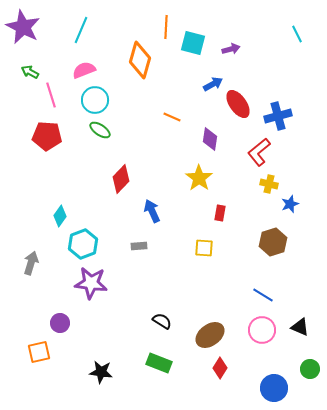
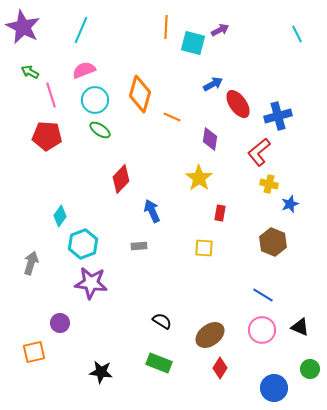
purple arrow at (231, 49): moved 11 px left, 19 px up; rotated 12 degrees counterclockwise
orange diamond at (140, 60): moved 34 px down
brown hexagon at (273, 242): rotated 20 degrees counterclockwise
orange square at (39, 352): moved 5 px left
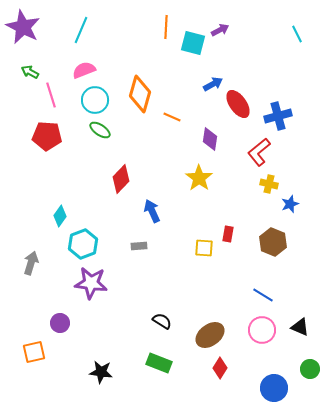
red rectangle at (220, 213): moved 8 px right, 21 px down
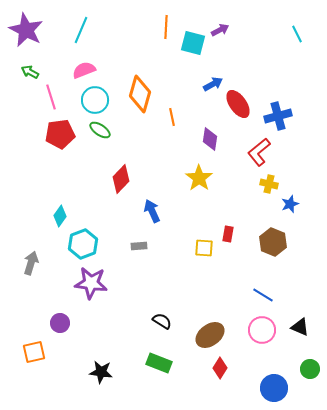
purple star at (23, 27): moved 3 px right, 3 px down
pink line at (51, 95): moved 2 px down
orange line at (172, 117): rotated 54 degrees clockwise
red pentagon at (47, 136): moved 13 px right, 2 px up; rotated 12 degrees counterclockwise
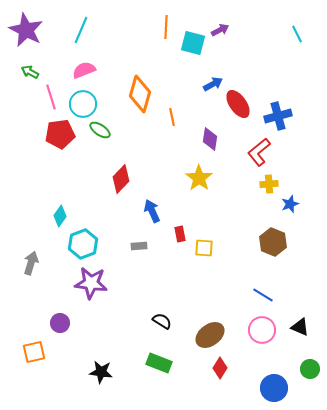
cyan circle at (95, 100): moved 12 px left, 4 px down
yellow cross at (269, 184): rotated 18 degrees counterclockwise
red rectangle at (228, 234): moved 48 px left; rotated 21 degrees counterclockwise
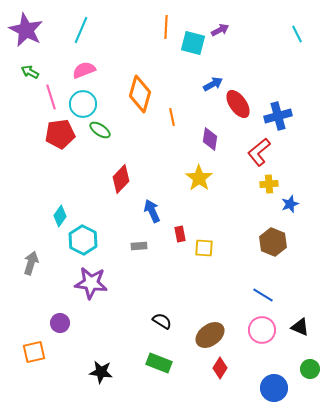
cyan hexagon at (83, 244): moved 4 px up; rotated 12 degrees counterclockwise
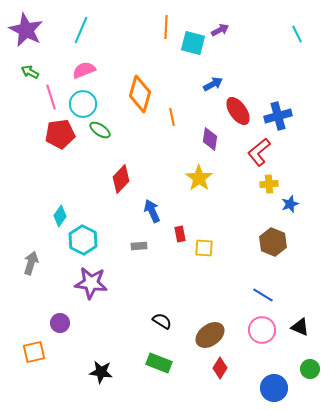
red ellipse at (238, 104): moved 7 px down
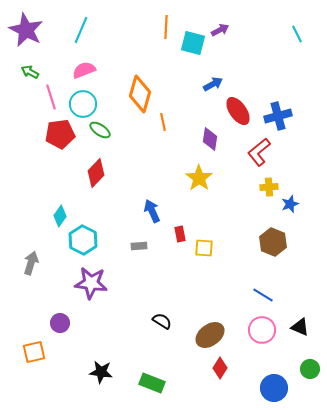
orange line at (172, 117): moved 9 px left, 5 px down
red diamond at (121, 179): moved 25 px left, 6 px up
yellow cross at (269, 184): moved 3 px down
green rectangle at (159, 363): moved 7 px left, 20 px down
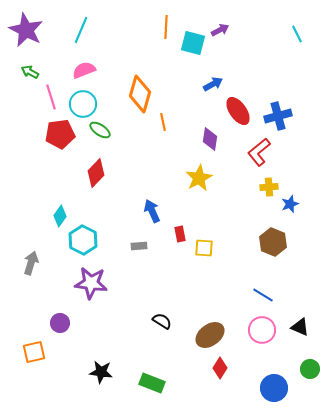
yellow star at (199, 178): rotated 8 degrees clockwise
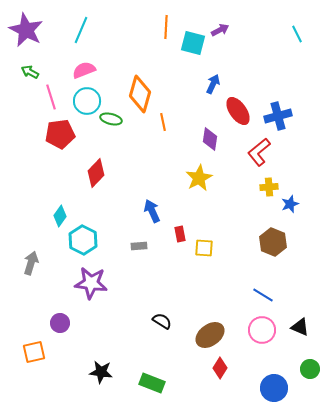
blue arrow at (213, 84): rotated 36 degrees counterclockwise
cyan circle at (83, 104): moved 4 px right, 3 px up
green ellipse at (100, 130): moved 11 px right, 11 px up; rotated 20 degrees counterclockwise
